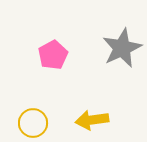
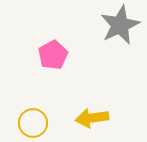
gray star: moved 2 px left, 23 px up
yellow arrow: moved 2 px up
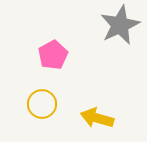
yellow arrow: moved 5 px right; rotated 24 degrees clockwise
yellow circle: moved 9 px right, 19 px up
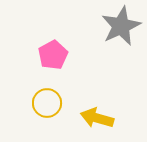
gray star: moved 1 px right, 1 px down
yellow circle: moved 5 px right, 1 px up
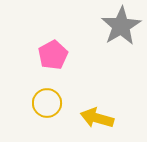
gray star: rotated 6 degrees counterclockwise
